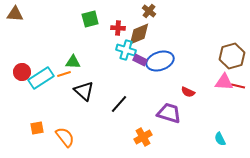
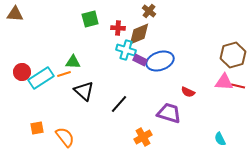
brown hexagon: moved 1 px right, 1 px up
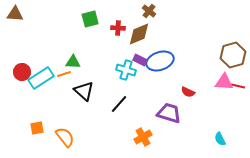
cyan cross: moved 20 px down
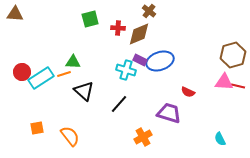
orange semicircle: moved 5 px right, 1 px up
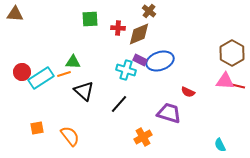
green square: rotated 12 degrees clockwise
brown hexagon: moved 1 px left, 2 px up; rotated 15 degrees counterclockwise
pink triangle: moved 1 px right, 1 px up
cyan semicircle: moved 6 px down
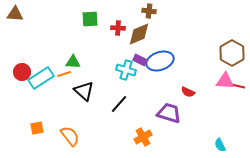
brown cross: rotated 32 degrees counterclockwise
